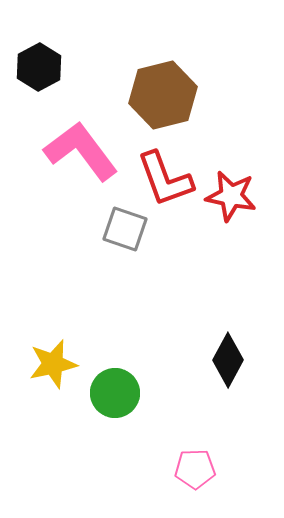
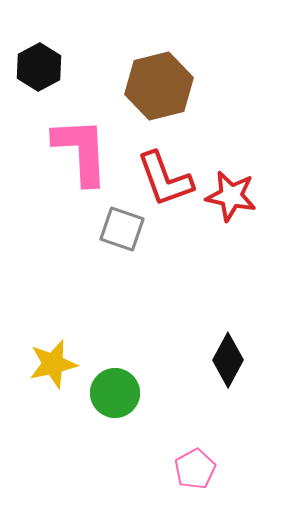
brown hexagon: moved 4 px left, 9 px up
pink L-shape: rotated 34 degrees clockwise
gray square: moved 3 px left
pink pentagon: rotated 27 degrees counterclockwise
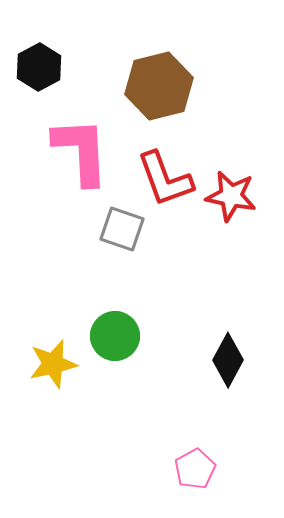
green circle: moved 57 px up
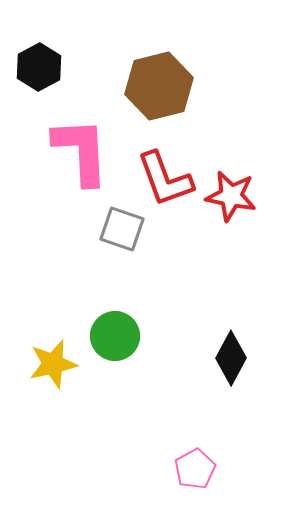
black diamond: moved 3 px right, 2 px up
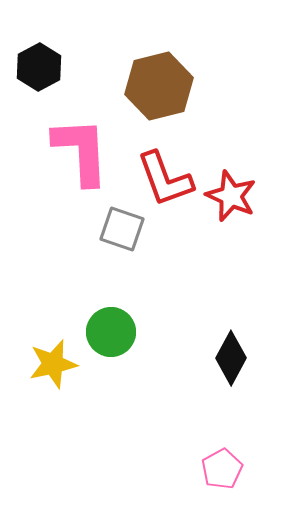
red star: rotated 12 degrees clockwise
green circle: moved 4 px left, 4 px up
pink pentagon: moved 27 px right
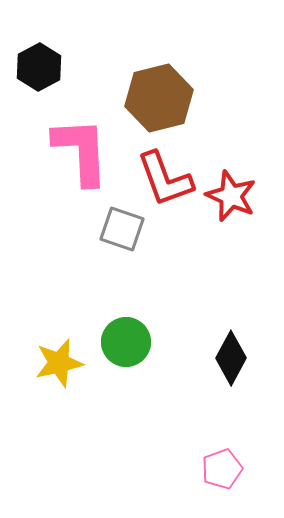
brown hexagon: moved 12 px down
green circle: moved 15 px right, 10 px down
yellow star: moved 6 px right, 1 px up
pink pentagon: rotated 9 degrees clockwise
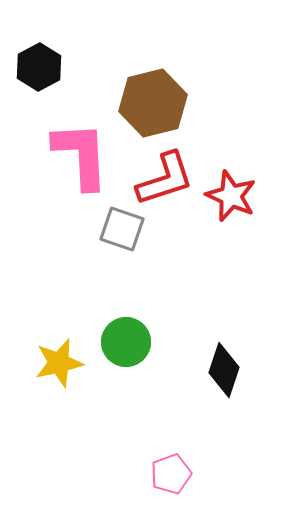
brown hexagon: moved 6 px left, 5 px down
pink L-shape: moved 4 px down
red L-shape: rotated 88 degrees counterclockwise
black diamond: moved 7 px left, 12 px down; rotated 10 degrees counterclockwise
pink pentagon: moved 51 px left, 5 px down
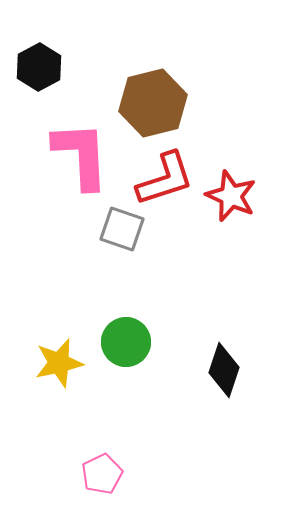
pink pentagon: moved 69 px left; rotated 6 degrees counterclockwise
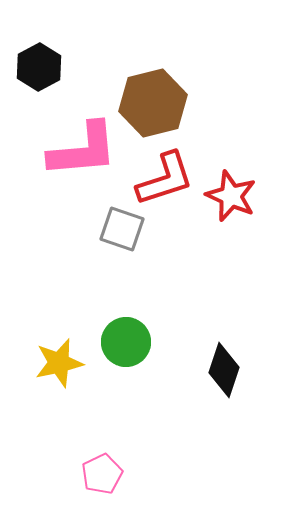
pink L-shape: moved 2 px right, 5 px up; rotated 88 degrees clockwise
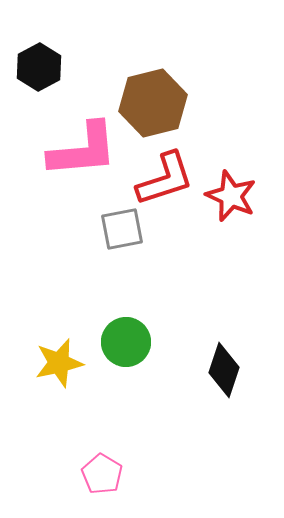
gray square: rotated 30 degrees counterclockwise
pink pentagon: rotated 15 degrees counterclockwise
